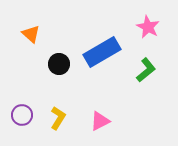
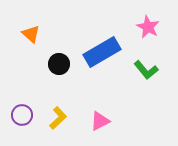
green L-shape: rotated 90 degrees clockwise
yellow L-shape: rotated 15 degrees clockwise
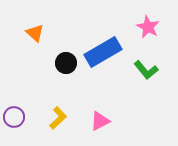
orange triangle: moved 4 px right, 1 px up
blue rectangle: moved 1 px right
black circle: moved 7 px right, 1 px up
purple circle: moved 8 px left, 2 px down
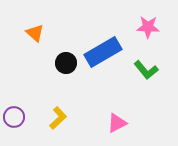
pink star: rotated 25 degrees counterclockwise
pink triangle: moved 17 px right, 2 px down
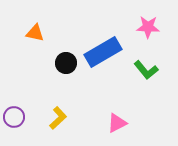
orange triangle: rotated 30 degrees counterclockwise
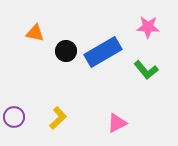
black circle: moved 12 px up
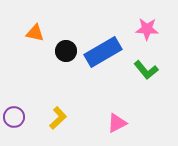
pink star: moved 1 px left, 2 px down
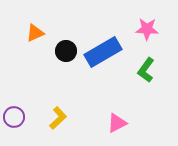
orange triangle: rotated 36 degrees counterclockwise
green L-shape: rotated 75 degrees clockwise
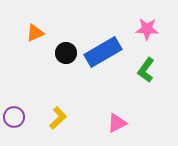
black circle: moved 2 px down
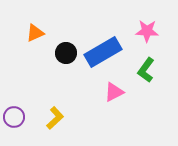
pink star: moved 2 px down
yellow L-shape: moved 3 px left
pink triangle: moved 3 px left, 31 px up
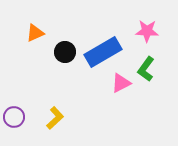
black circle: moved 1 px left, 1 px up
green L-shape: moved 1 px up
pink triangle: moved 7 px right, 9 px up
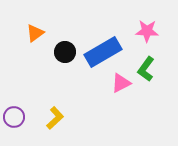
orange triangle: rotated 12 degrees counterclockwise
